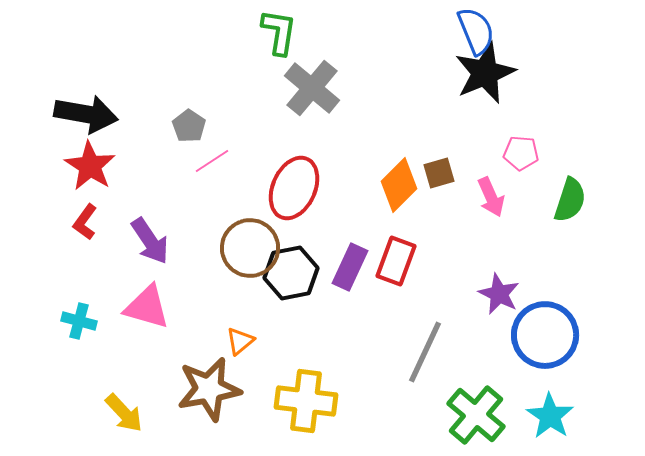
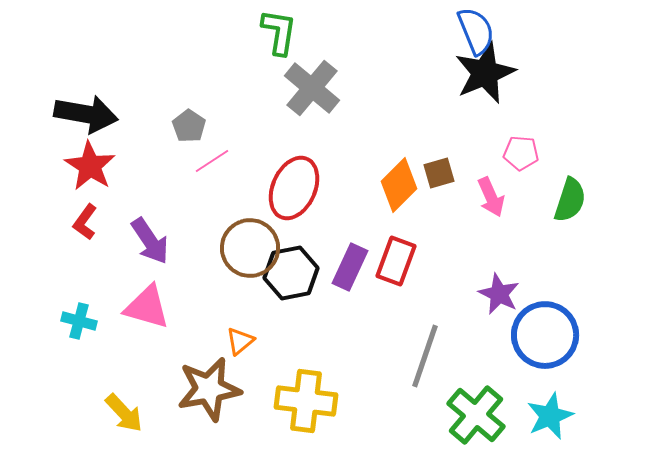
gray line: moved 4 px down; rotated 6 degrees counterclockwise
cyan star: rotated 15 degrees clockwise
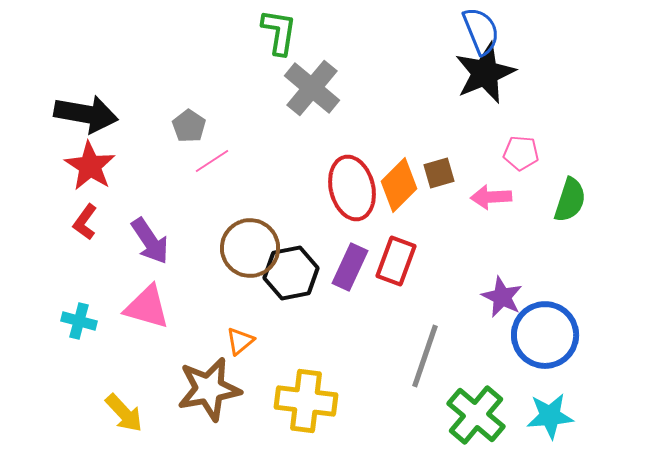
blue semicircle: moved 5 px right
red ellipse: moved 58 px right; rotated 38 degrees counterclockwise
pink arrow: rotated 111 degrees clockwise
purple star: moved 3 px right, 3 px down
cyan star: rotated 18 degrees clockwise
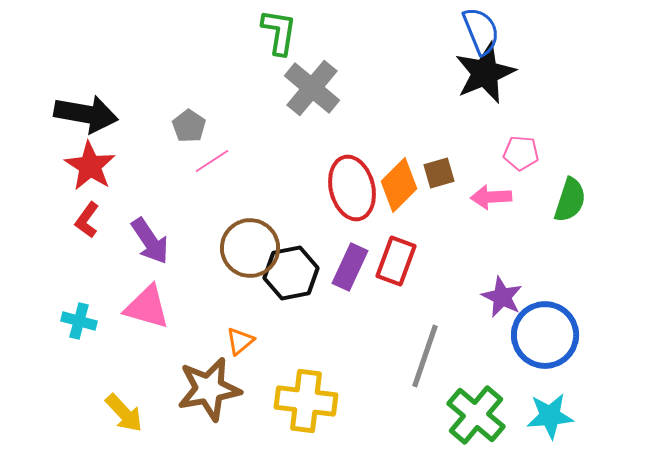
red L-shape: moved 2 px right, 2 px up
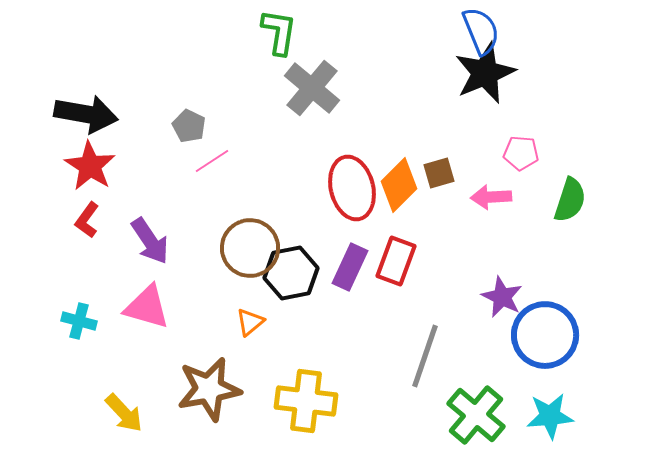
gray pentagon: rotated 8 degrees counterclockwise
orange triangle: moved 10 px right, 19 px up
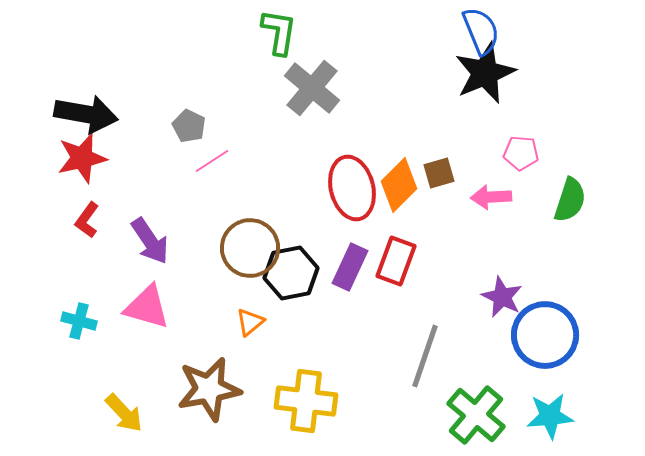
red star: moved 8 px left, 8 px up; rotated 27 degrees clockwise
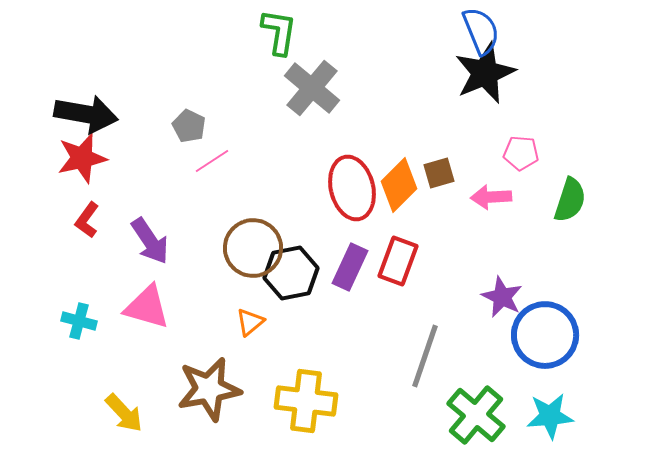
brown circle: moved 3 px right
red rectangle: moved 2 px right
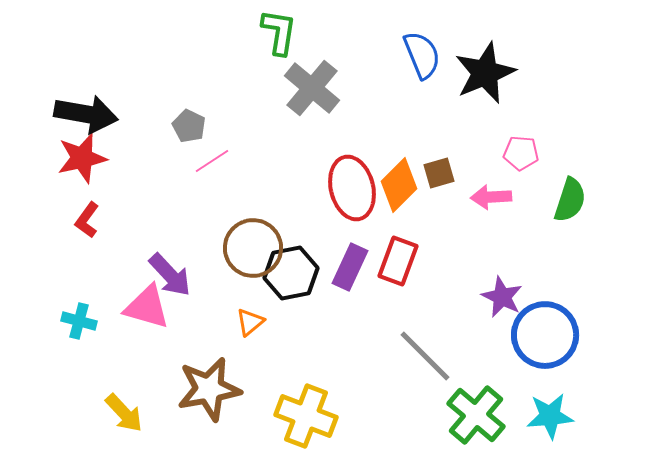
blue semicircle: moved 59 px left, 24 px down
purple arrow: moved 20 px right, 34 px down; rotated 9 degrees counterclockwise
gray line: rotated 64 degrees counterclockwise
yellow cross: moved 15 px down; rotated 14 degrees clockwise
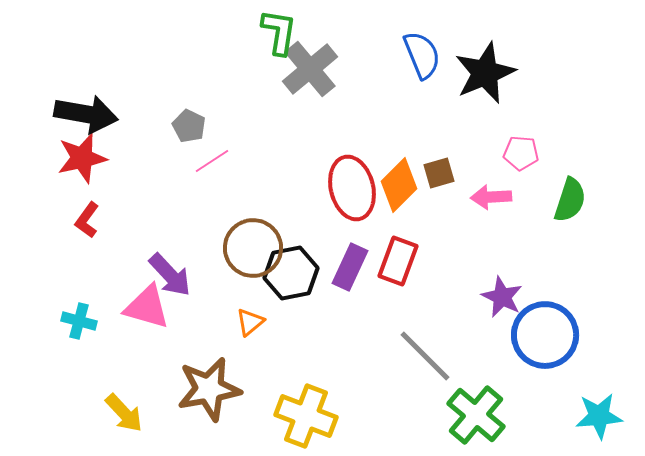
gray cross: moved 2 px left, 19 px up; rotated 10 degrees clockwise
cyan star: moved 49 px right
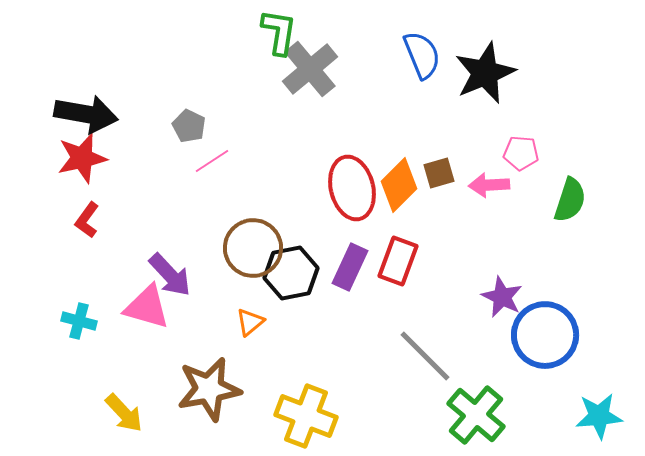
pink arrow: moved 2 px left, 12 px up
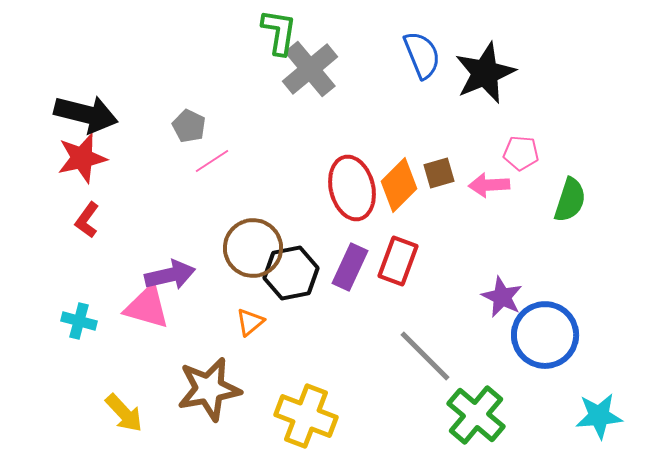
black arrow: rotated 4 degrees clockwise
purple arrow: rotated 60 degrees counterclockwise
